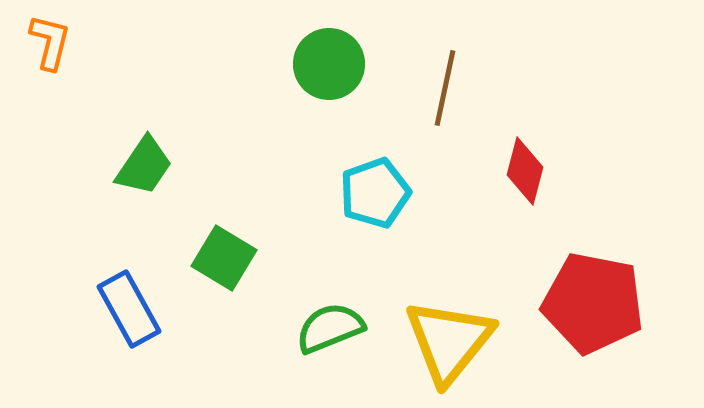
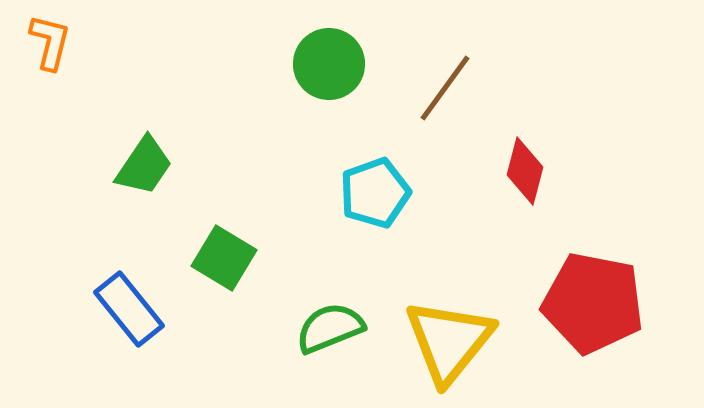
brown line: rotated 24 degrees clockwise
blue rectangle: rotated 10 degrees counterclockwise
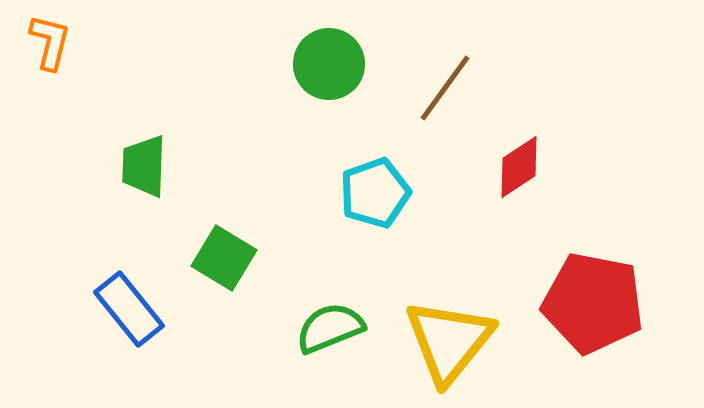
green trapezoid: rotated 148 degrees clockwise
red diamond: moved 6 px left, 4 px up; rotated 42 degrees clockwise
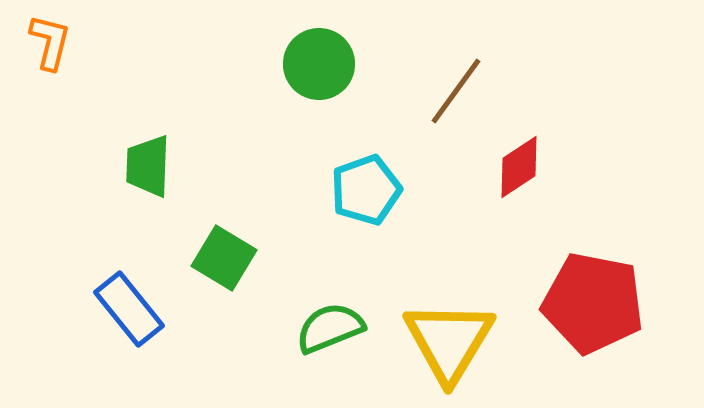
green circle: moved 10 px left
brown line: moved 11 px right, 3 px down
green trapezoid: moved 4 px right
cyan pentagon: moved 9 px left, 3 px up
yellow triangle: rotated 8 degrees counterclockwise
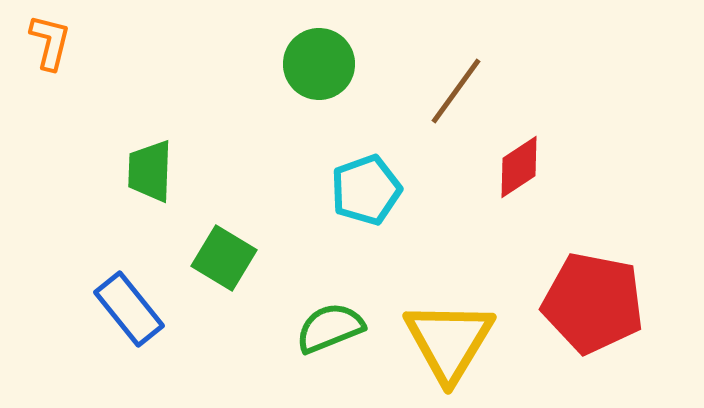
green trapezoid: moved 2 px right, 5 px down
